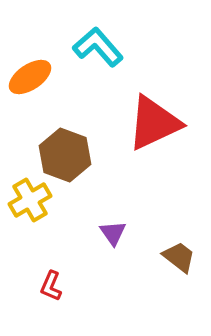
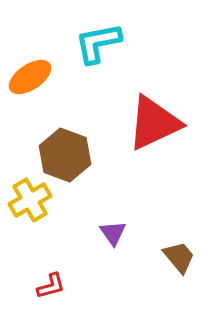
cyan L-shape: moved 4 px up; rotated 60 degrees counterclockwise
brown trapezoid: rotated 12 degrees clockwise
red L-shape: rotated 128 degrees counterclockwise
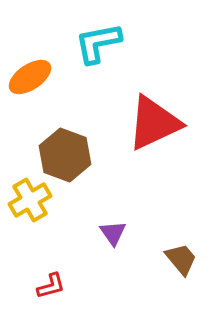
brown trapezoid: moved 2 px right, 2 px down
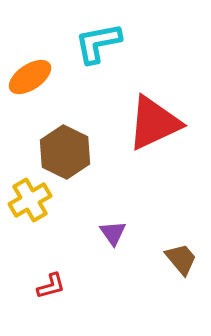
brown hexagon: moved 3 px up; rotated 6 degrees clockwise
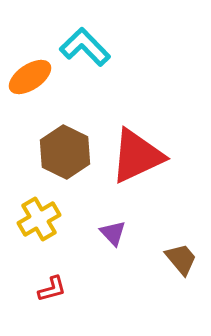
cyan L-shape: moved 13 px left, 4 px down; rotated 57 degrees clockwise
red triangle: moved 17 px left, 33 px down
yellow cross: moved 9 px right, 19 px down
purple triangle: rotated 8 degrees counterclockwise
red L-shape: moved 1 px right, 3 px down
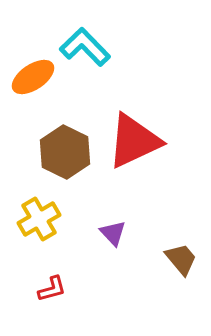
orange ellipse: moved 3 px right
red triangle: moved 3 px left, 15 px up
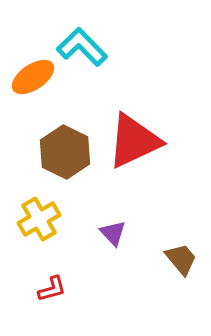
cyan L-shape: moved 3 px left
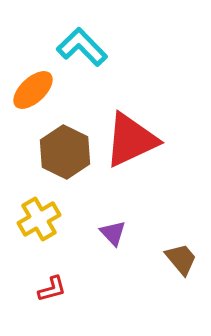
orange ellipse: moved 13 px down; rotated 9 degrees counterclockwise
red triangle: moved 3 px left, 1 px up
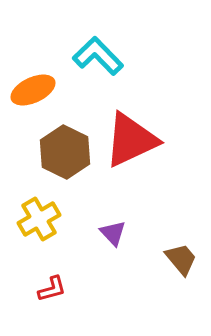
cyan L-shape: moved 16 px right, 9 px down
orange ellipse: rotated 18 degrees clockwise
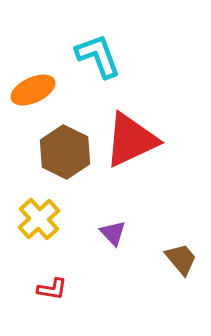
cyan L-shape: rotated 24 degrees clockwise
yellow cross: rotated 12 degrees counterclockwise
red L-shape: rotated 24 degrees clockwise
